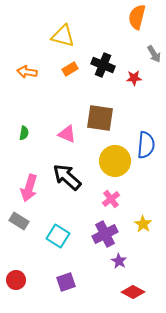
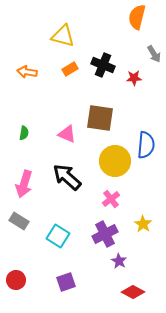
pink arrow: moved 5 px left, 4 px up
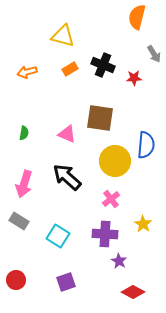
orange arrow: rotated 24 degrees counterclockwise
purple cross: rotated 30 degrees clockwise
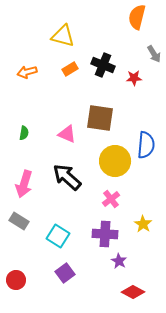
purple square: moved 1 px left, 9 px up; rotated 18 degrees counterclockwise
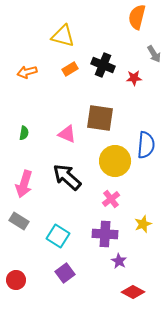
yellow star: rotated 18 degrees clockwise
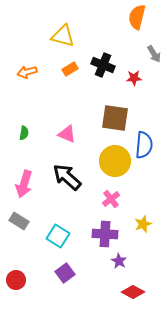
brown square: moved 15 px right
blue semicircle: moved 2 px left
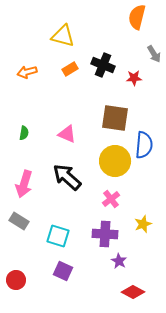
cyan square: rotated 15 degrees counterclockwise
purple square: moved 2 px left, 2 px up; rotated 30 degrees counterclockwise
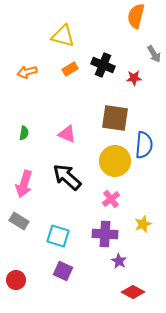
orange semicircle: moved 1 px left, 1 px up
